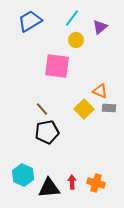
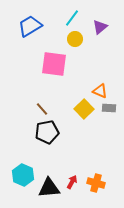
blue trapezoid: moved 5 px down
yellow circle: moved 1 px left, 1 px up
pink square: moved 3 px left, 2 px up
red arrow: rotated 32 degrees clockwise
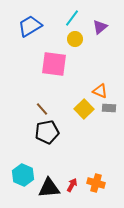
red arrow: moved 3 px down
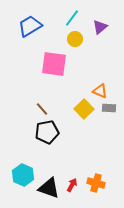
black triangle: rotated 25 degrees clockwise
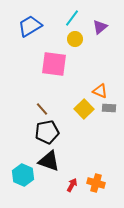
black triangle: moved 27 px up
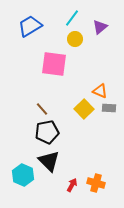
black triangle: rotated 25 degrees clockwise
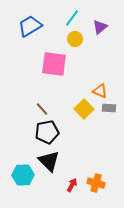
cyan hexagon: rotated 25 degrees counterclockwise
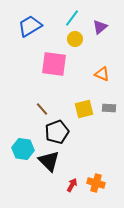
orange triangle: moved 2 px right, 17 px up
yellow square: rotated 30 degrees clockwise
black pentagon: moved 10 px right; rotated 10 degrees counterclockwise
cyan hexagon: moved 26 px up; rotated 10 degrees clockwise
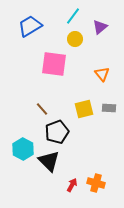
cyan line: moved 1 px right, 2 px up
orange triangle: rotated 28 degrees clockwise
cyan hexagon: rotated 20 degrees clockwise
